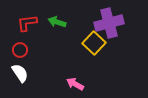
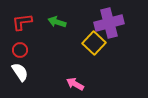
red L-shape: moved 5 px left, 1 px up
white semicircle: moved 1 px up
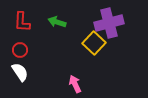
red L-shape: rotated 80 degrees counterclockwise
pink arrow: rotated 36 degrees clockwise
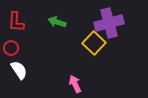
red L-shape: moved 6 px left
red circle: moved 9 px left, 2 px up
white semicircle: moved 1 px left, 2 px up
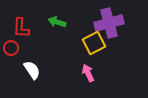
red L-shape: moved 5 px right, 6 px down
yellow square: rotated 20 degrees clockwise
white semicircle: moved 13 px right
pink arrow: moved 13 px right, 11 px up
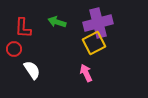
purple cross: moved 11 px left
red L-shape: moved 2 px right
red circle: moved 3 px right, 1 px down
pink arrow: moved 2 px left
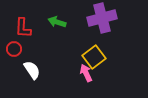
purple cross: moved 4 px right, 5 px up
yellow square: moved 14 px down; rotated 10 degrees counterclockwise
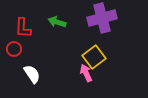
white semicircle: moved 4 px down
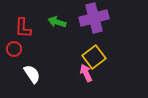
purple cross: moved 8 px left
